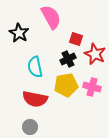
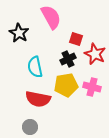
red semicircle: moved 3 px right
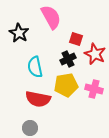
pink cross: moved 2 px right, 2 px down
gray circle: moved 1 px down
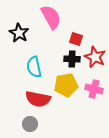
red star: moved 3 px down
black cross: moved 4 px right; rotated 28 degrees clockwise
cyan semicircle: moved 1 px left
gray circle: moved 4 px up
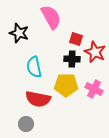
black star: rotated 12 degrees counterclockwise
red star: moved 5 px up
yellow pentagon: rotated 10 degrees clockwise
pink cross: rotated 12 degrees clockwise
gray circle: moved 4 px left
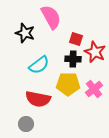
black star: moved 6 px right
black cross: moved 1 px right
cyan semicircle: moved 5 px right, 2 px up; rotated 115 degrees counterclockwise
yellow pentagon: moved 2 px right, 1 px up
pink cross: rotated 24 degrees clockwise
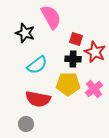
cyan semicircle: moved 2 px left
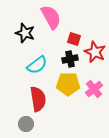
red square: moved 2 px left
black cross: moved 3 px left; rotated 14 degrees counterclockwise
red semicircle: rotated 110 degrees counterclockwise
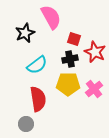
black star: rotated 30 degrees clockwise
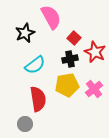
red square: moved 1 px up; rotated 24 degrees clockwise
cyan semicircle: moved 2 px left
yellow pentagon: moved 1 px left, 1 px down; rotated 10 degrees counterclockwise
gray circle: moved 1 px left
